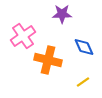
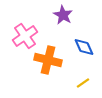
purple star: moved 1 px right, 1 px down; rotated 30 degrees clockwise
pink cross: moved 2 px right
yellow line: moved 1 px down
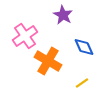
orange cross: moved 1 px down; rotated 16 degrees clockwise
yellow line: moved 1 px left
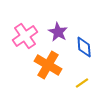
purple star: moved 5 px left, 17 px down
blue diamond: rotated 20 degrees clockwise
orange cross: moved 4 px down
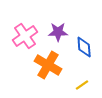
purple star: rotated 30 degrees counterclockwise
yellow line: moved 2 px down
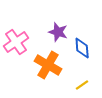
purple star: rotated 18 degrees clockwise
pink cross: moved 9 px left, 6 px down
blue diamond: moved 2 px left, 1 px down
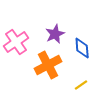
purple star: moved 3 px left, 2 px down; rotated 30 degrees clockwise
orange cross: rotated 32 degrees clockwise
yellow line: moved 1 px left
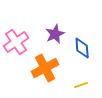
orange cross: moved 3 px left, 3 px down
yellow line: rotated 16 degrees clockwise
